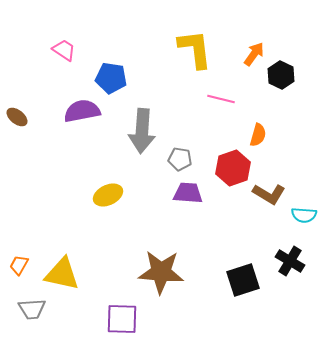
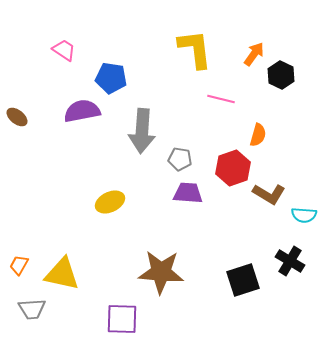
yellow ellipse: moved 2 px right, 7 px down
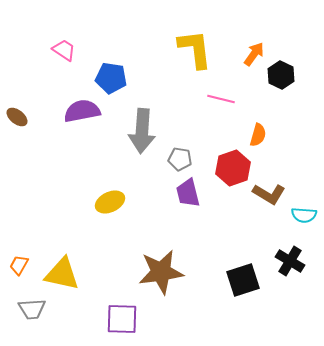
purple trapezoid: rotated 108 degrees counterclockwise
brown star: rotated 12 degrees counterclockwise
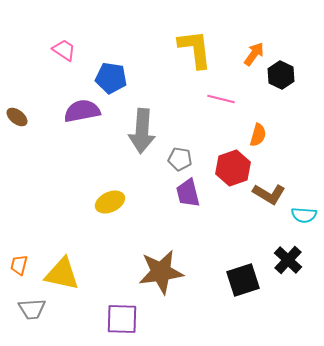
black cross: moved 2 px left, 1 px up; rotated 12 degrees clockwise
orange trapezoid: rotated 15 degrees counterclockwise
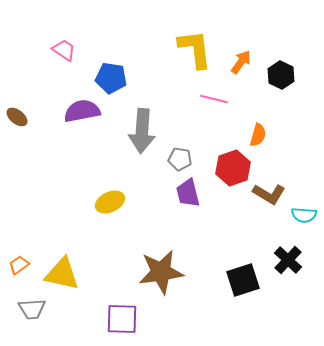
orange arrow: moved 13 px left, 8 px down
pink line: moved 7 px left
orange trapezoid: rotated 40 degrees clockwise
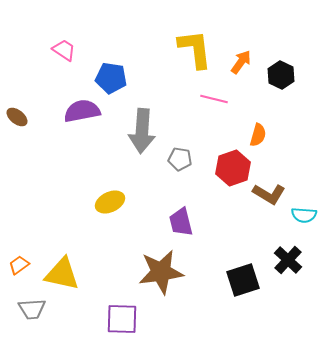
purple trapezoid: moved 7 px left, 29 px down
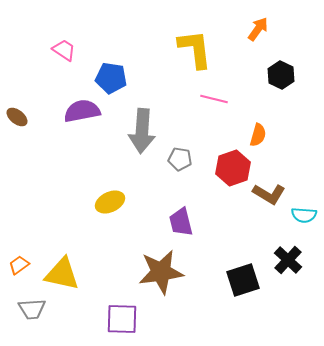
orange arrow: moved 17 px right, 33 px up
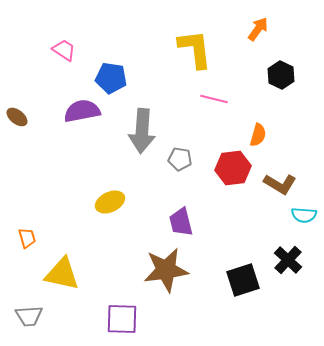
red hexagon: rotated 12 degrees clockwise
brown L-shape: moved 11 px right, 10 px up
orange trapezoid: moved 8 px right, 27 px up; rotated 110 degrees clockwise
brown star: moved 5 px right, 2 px up
gray trapezoid: moved 3 px left, 7 px down
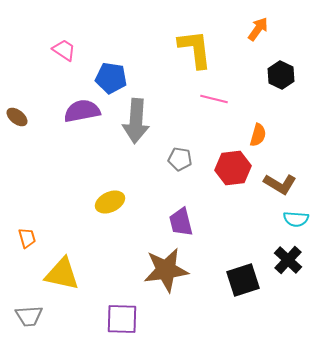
gray arrow: moved 6 px left, 10 px up
cyan semicircle: moved 8 px left, 4 px down
